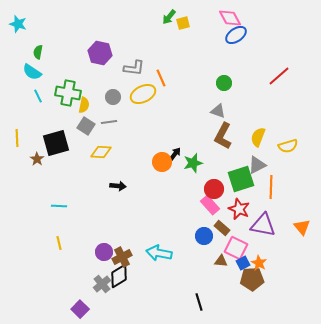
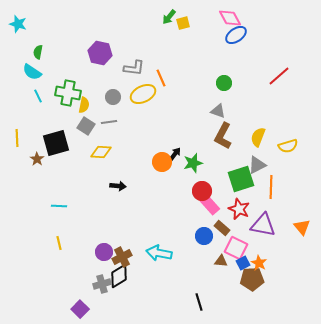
red circle at (214, 189): moved 12 px left, 2 px down
gray cross at (102, 284): rotated 24 degrees clockwise
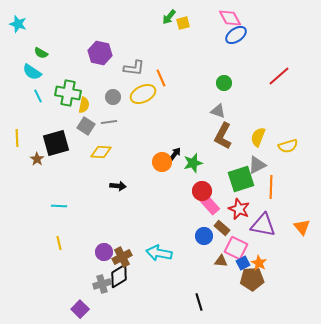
green semicircle at (38, 52): moved 3 px right, 1 px down; rotated 72 degrees counterclockwise
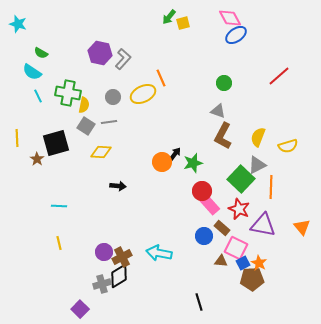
gray L-shape at (134, 68): moved 11 px left, 9 px up; rotated 55 degrees counterclockwise
green square at (241, 179): rotated 28 degrees counterclockwise
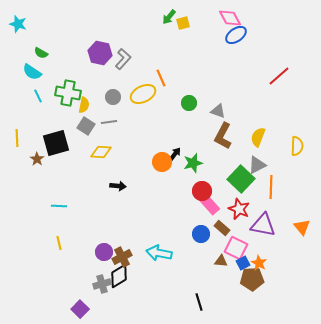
green circle at (224, 83): moved 35 px left, 20 px down
yellow semicircle at (288, 146): moved 9 px right; rotated 72 degrees counterclockwise
blue circle at (204, 236): moved 3 px left, 2 px up
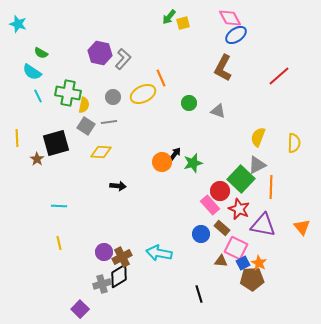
brown L-shape at (223, 136): moved 68 px up
yellow semicircle at (297, 146): moved 3 px left, 3 px up
red circle at (202, 191): moved 18 px right
black line at (199, 302): moved 8 px up
